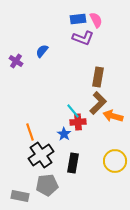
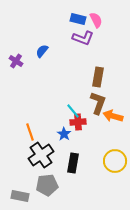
blue rectangle: rotated 21 degrees clockwise
brown L-shape: rotated 25 degrees counterclockwise
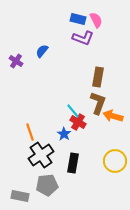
red cross: rotated 35 degrees clockwise
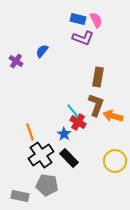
brown L-shape: moved 2 px left, 2 px down
black rectangle: moved 4 px left, 5 px up; rotated 54 degrees counterclockwise
gray pentagon: rotated 15 degrees clockwise
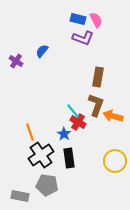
black rectangle: rotated 36 degrees clockwise
